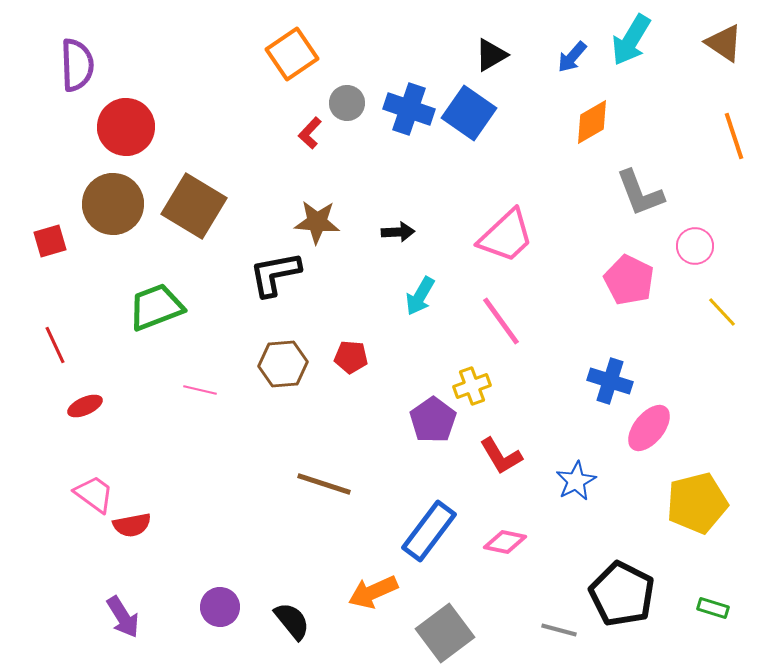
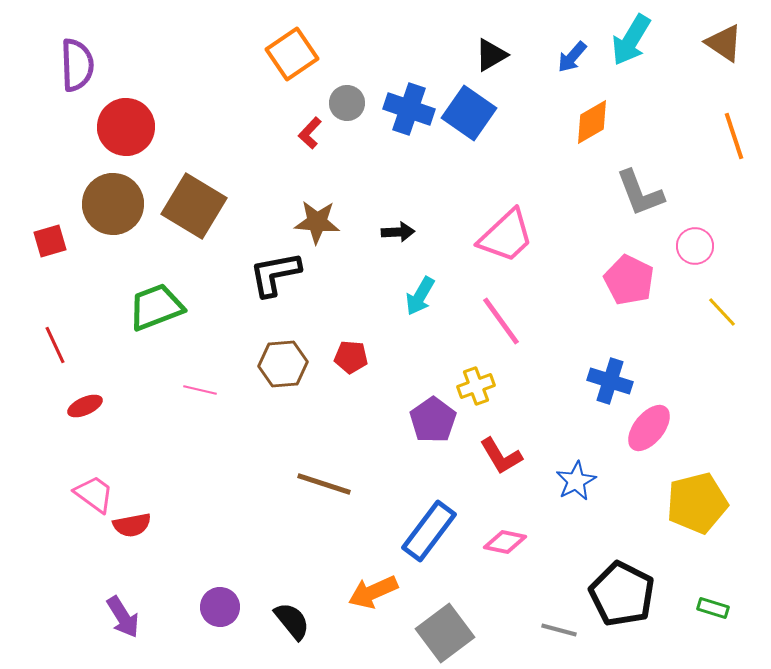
yellow cross at (472, 386): moved 4 px right
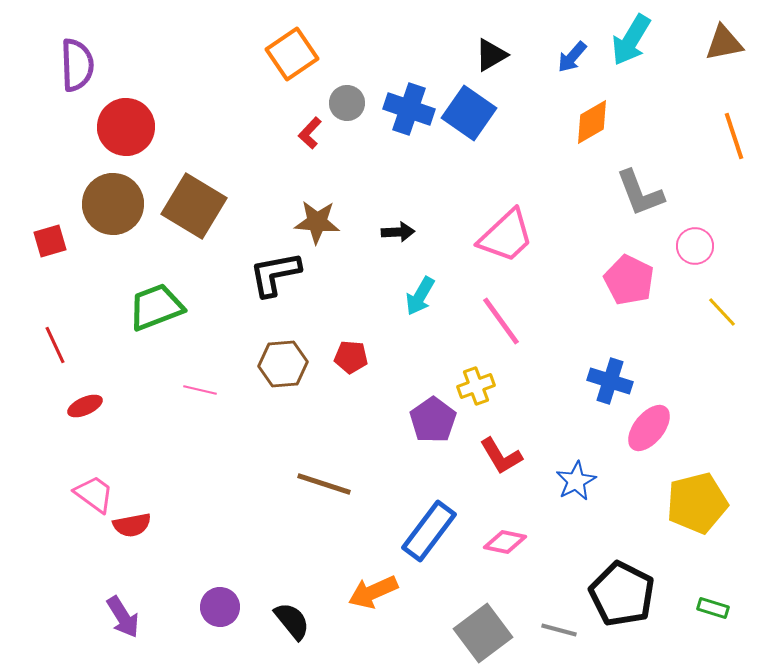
brown triangle at (724, 43): rotated 45 degrees counterclockwise
gray square at (445, 633): moved 38 px right
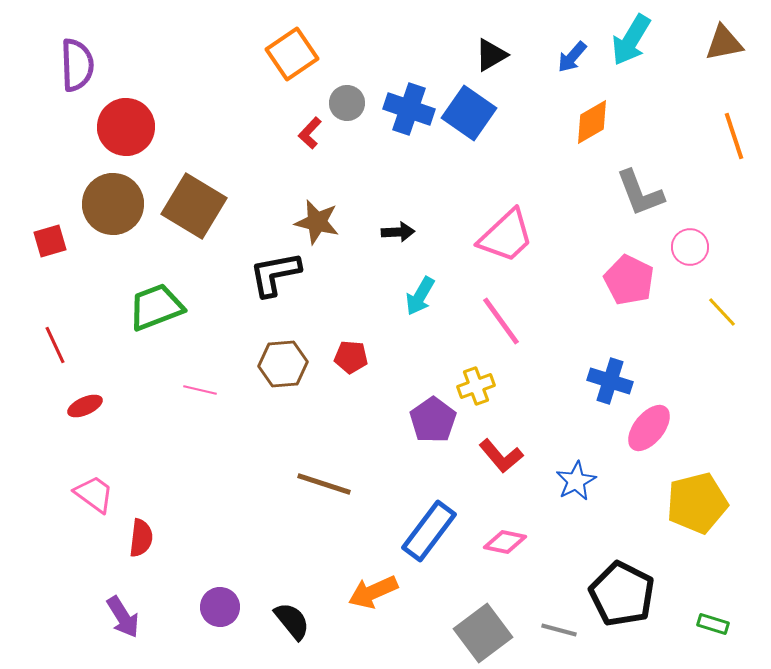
brown star at (317, 222): rotated 9 degrees clockwise
pink circle at (695, 246): moved 5 px left, 1 px down
red L-shape at (501, 456): rotated 9 degrees counterclockwise
red semicircle at (132, 525): moved 9 px right, 13 px down; rotated 72 degrees counterclockwise
green rectangle at (713, 608): moved 16 px down
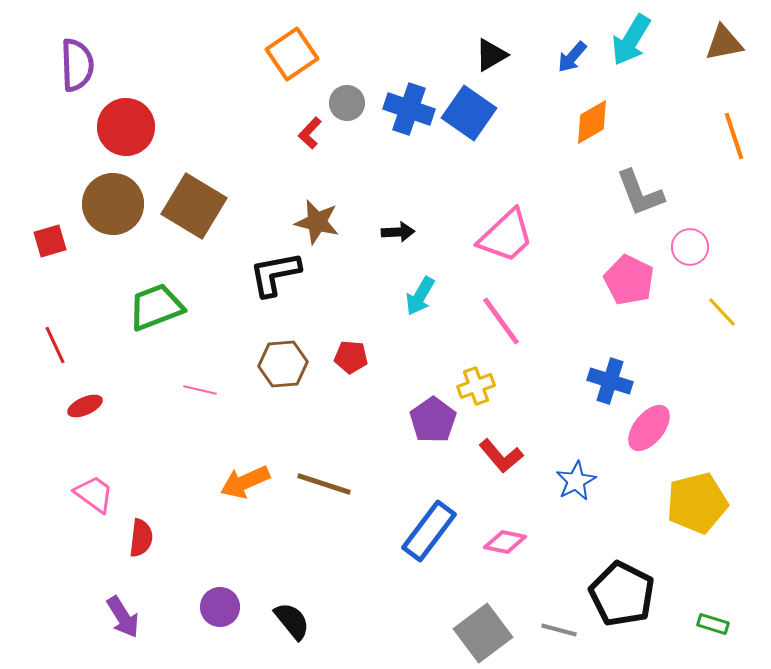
orange arrow at (373, 592): moved 128 px left, 110 px up
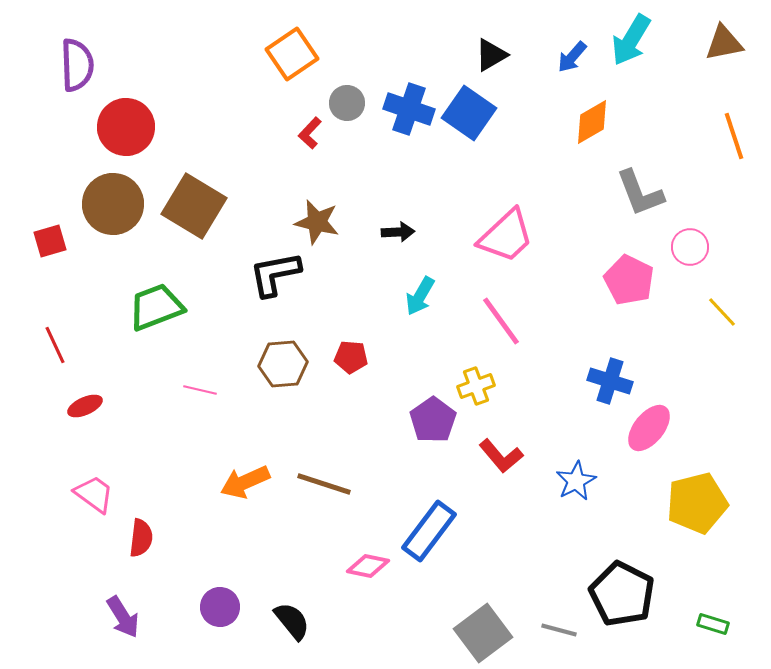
pink diamond at (505, 542): moved 137 px left, 24 px down
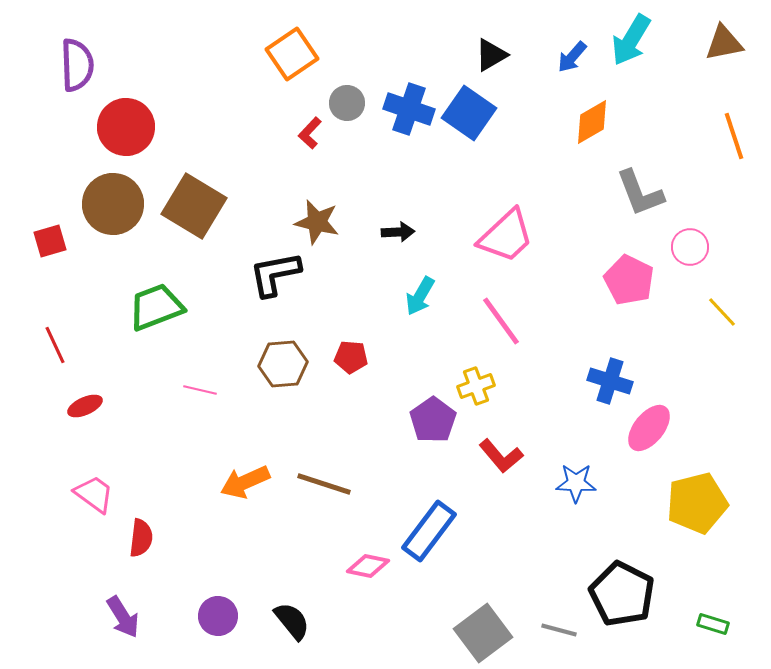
blue star at (576, 481): moved 2 px down; rotated 30 degrees clockwise
purple circle at (220, 607): moved 2 px left, 9 px down
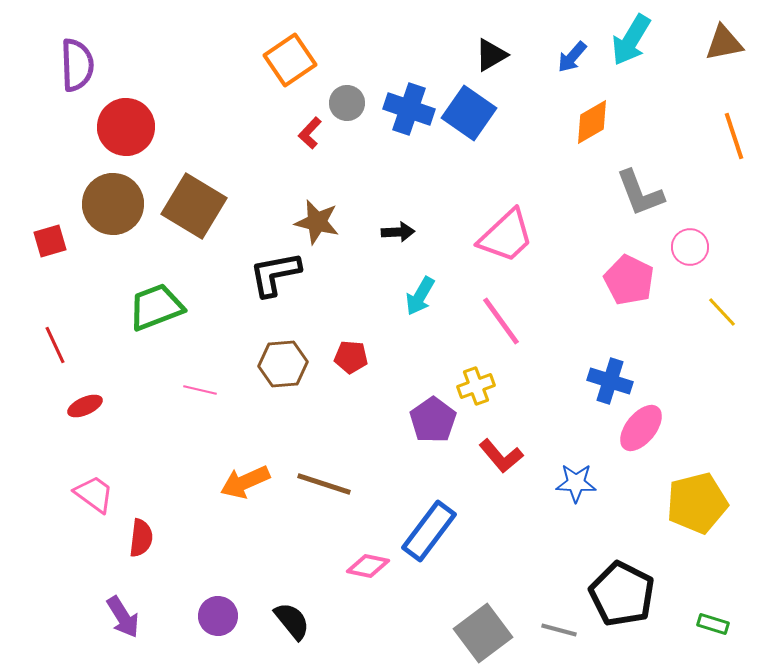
orange square at (292, 54): moved 2 px left, 6 px down
pink ellipse at (649, 428): moved 8 px left
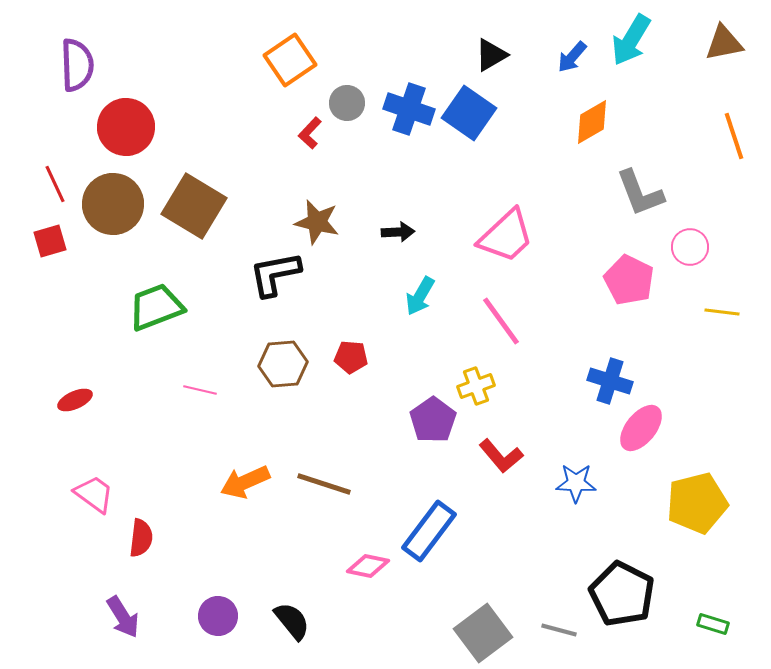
yellow line at (722, 312): rotated 40 degrees counterclockwise
red line at (55, 345): moved 161 px up
red ellipse at (85, 406): moved 10 px left, 6 px up
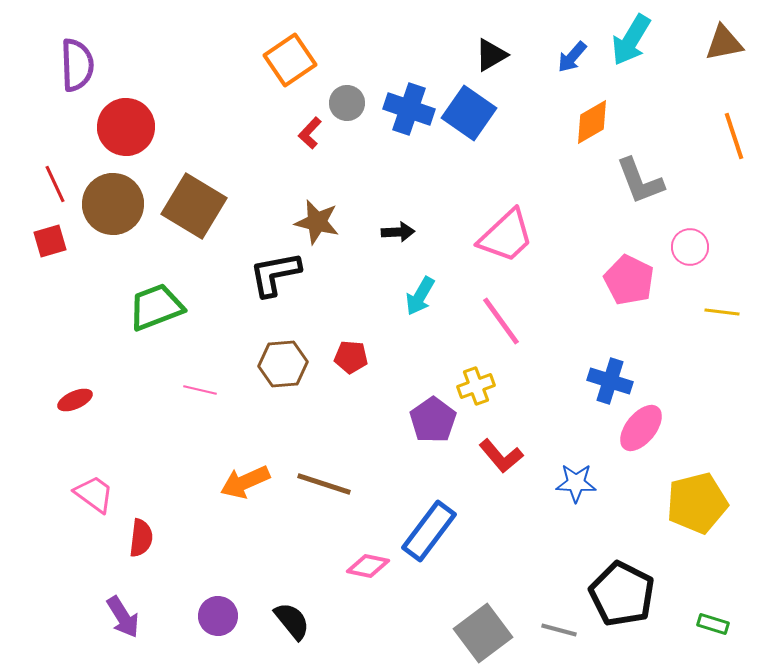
gray L-shape at (640, 193): moved 12 px up
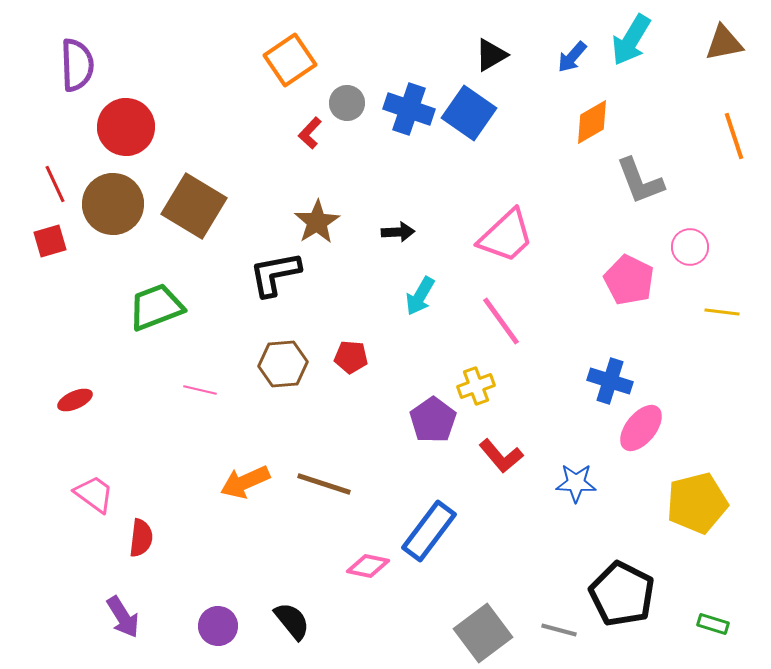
brown star at (317, 222): rotated 27 degrees clockwise
purple circle at (218, 616): moved 10 px down
